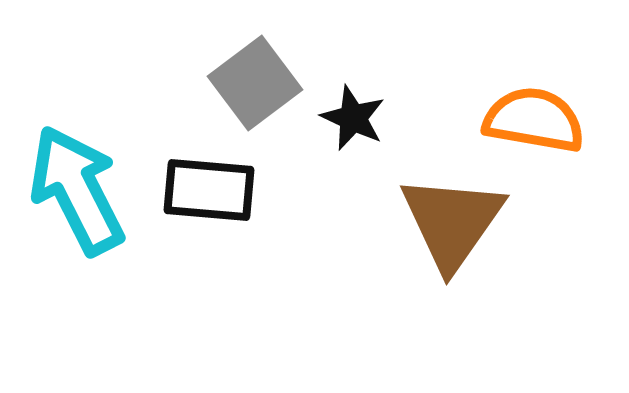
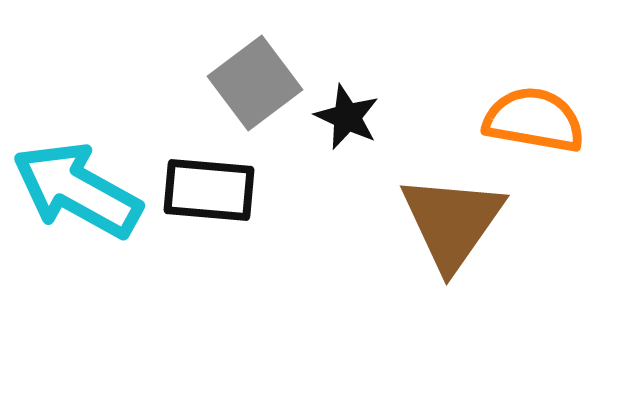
black star: moved 6 px left, 1 px up
cyan arrow: rotated 34 degrees counterclockwise
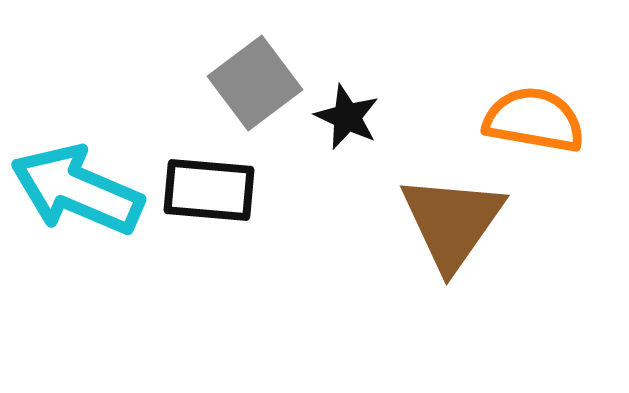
cyan arrow: rotated 6 degrees counterclockwise
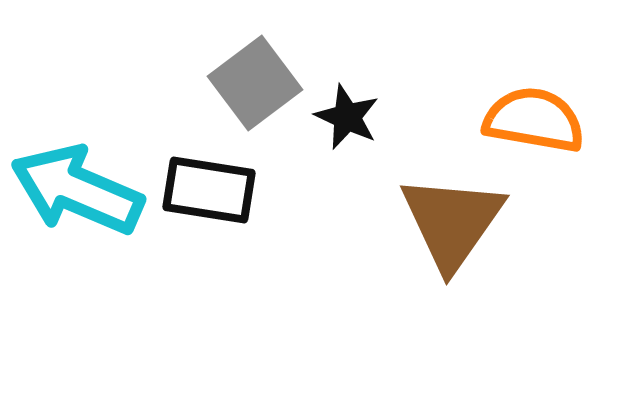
black rectangle: rotated 4 degrees clockwise
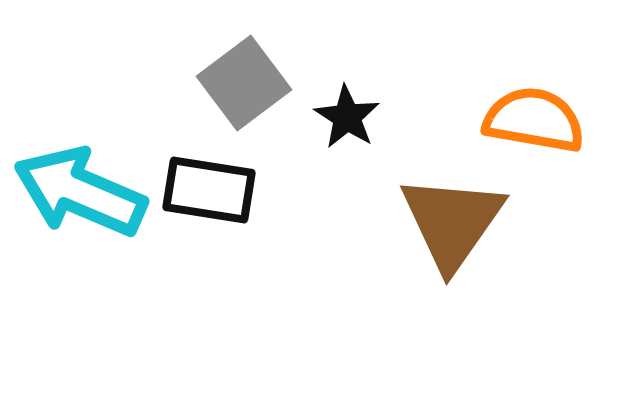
gray square: moved 11 px left
black star: rotated 8 degrees clockwise
cyan arrow: moved 3 px right, 2 px down
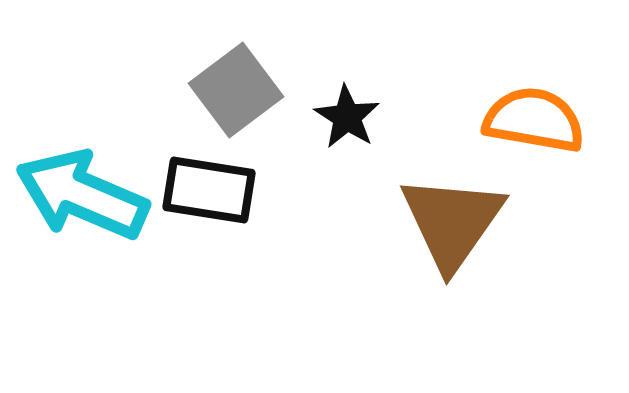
gray square: moved 8 px left, 7 px down
cyan arrow: moved 2 px right, 3 px down
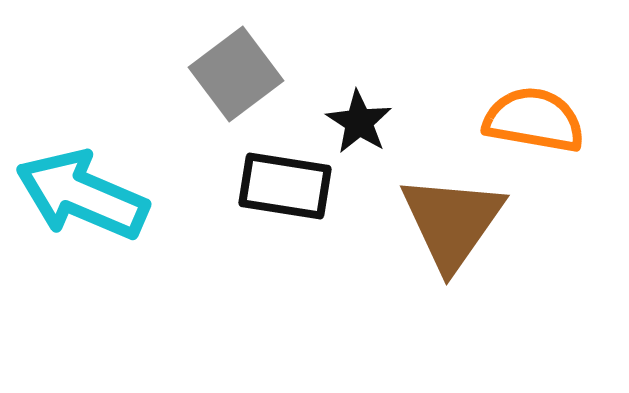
gray square: moved 16 px up
black star: moved 12 px right, 5 px down
black rectangle: moved 76 px right, 4 px up
